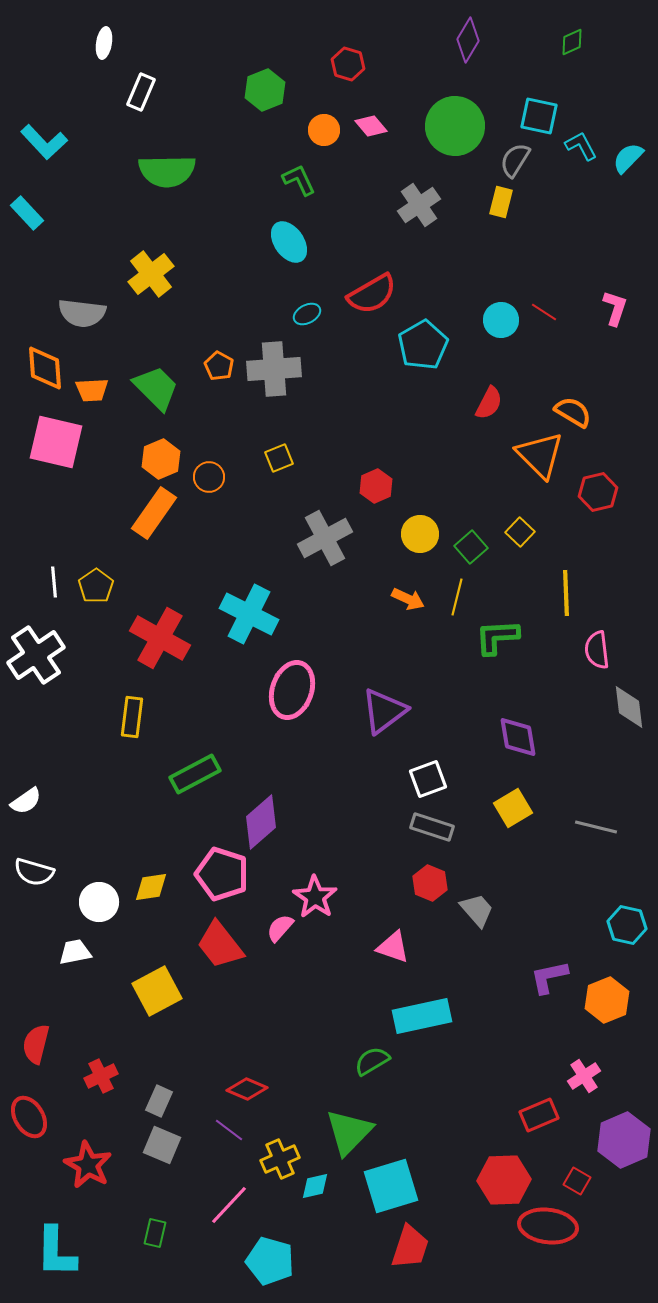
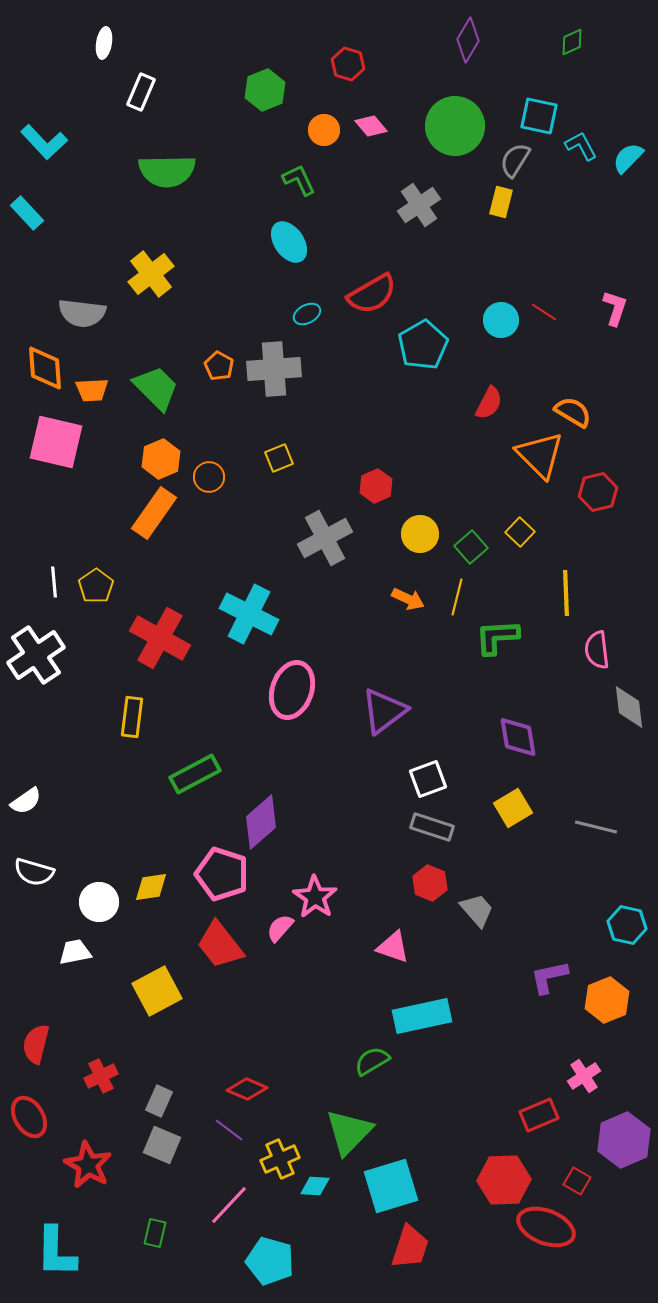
cyan diamond at (315, 1186): rotated 16 degrees clockwise
red ellipse at (548, 1226): moved 2 px left, 1 px down; rotated 14 degrees clockwise
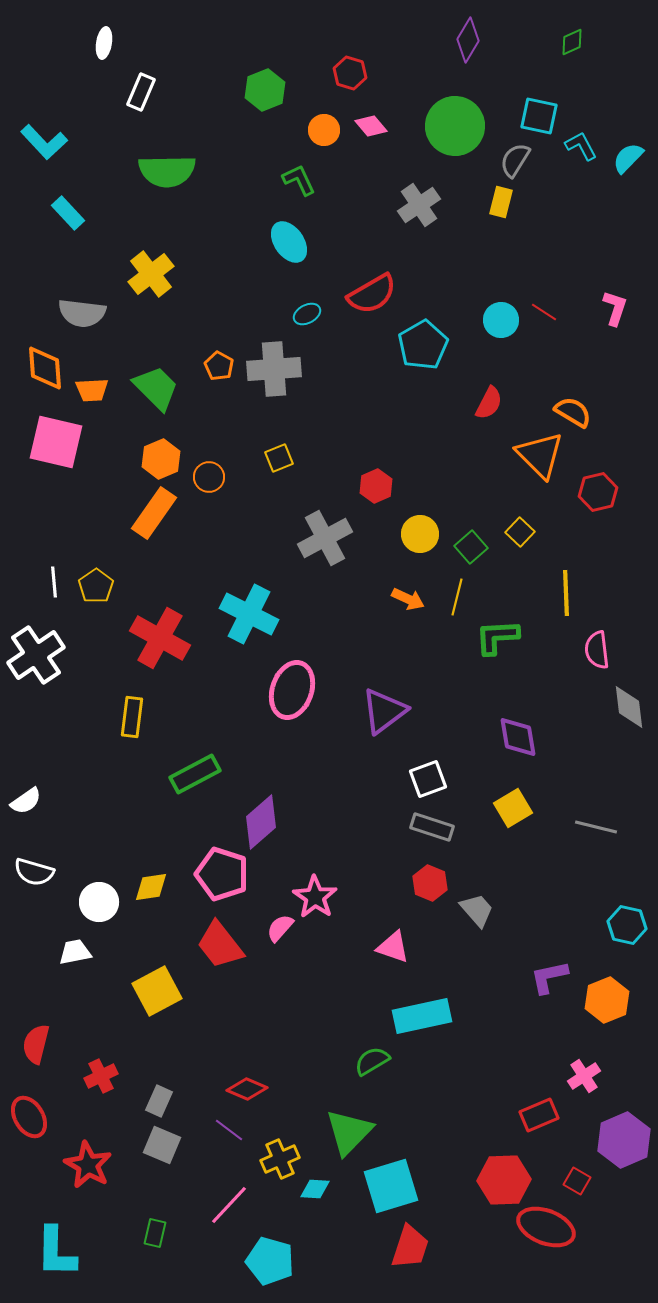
red hexagon at (348, 64): moved 2 px right, 9 px down
cyan rectangle at (27, 213): moved 41 px right
cyan diamond at (315, 1186): moved 3 px down
